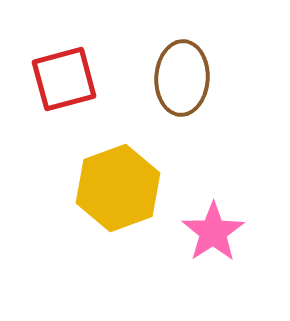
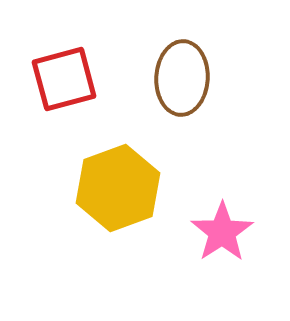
pink star: moved 9 px right
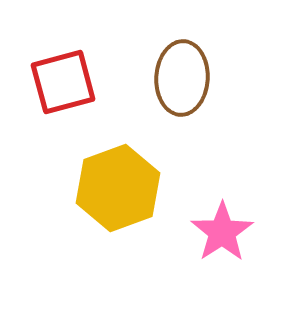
red square: moved 1 px left, 3 px down
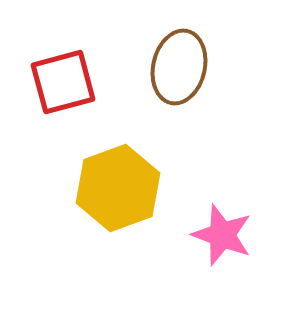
brown ellipse: moved 3 px left, 11 px up; rotated 10 degrees clockwise
pink star: moved 3 px down; rotated 18 degrees counterclockwise
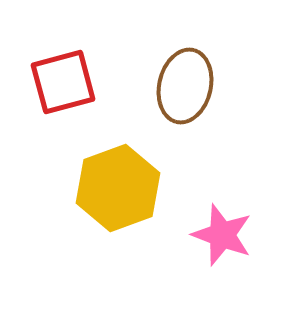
brown ellipse: moved 6 px right, 19 px down
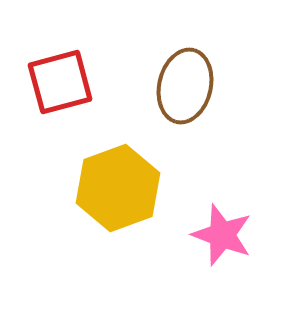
red square: moved 3 px left
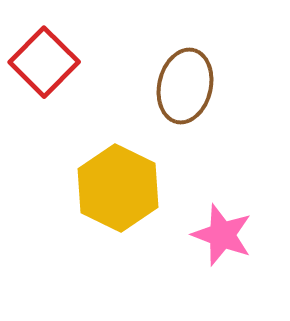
red square: moved 16 px left, 20 px up; rotated 30 degrees counterclockwise
yellow hexagon: rotated 14 degrees counterclockwise
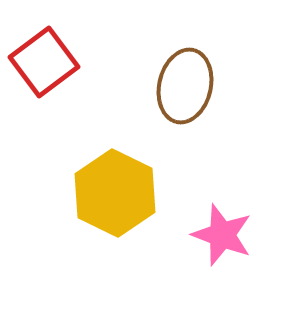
red square: rotated 8 degrees clockwise
yellow hexagon: moved 3 px left, 5 px down
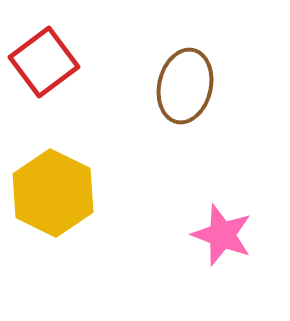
yellow hexagon: moved 62 px left
